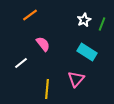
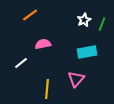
pink semicircle: rotated 63 degrees counterclockwise
cyan rectangle: rotated 42 degrees counterclockwise
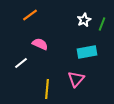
pink semicircle: moved 3 px left; rotated 35 degrees clockwise
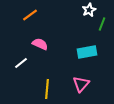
white star: moved 5 px right, 10 px up
pink triangle: moved 5 px right, 5 px down
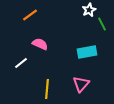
green line: rotated 48 degrees counterclockwise
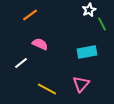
yellow line: rotated 66 degrees counterclockwise
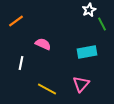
orange line: moved 14 px left, 6 px down
pink semicircle: moved 3 px right
white line: rotated 40 degrees counterclockwise
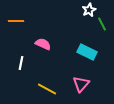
orange line: rotated 35 degrees clockwise
cyan rectangle: rotated 36 degrees clockwise
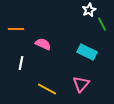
orange line: moved 8 px down
